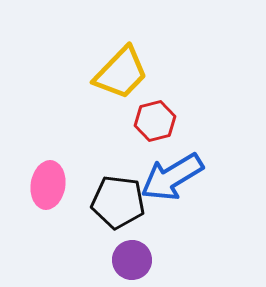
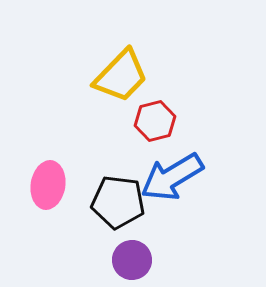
yellow trapezoid: moved 3 px down
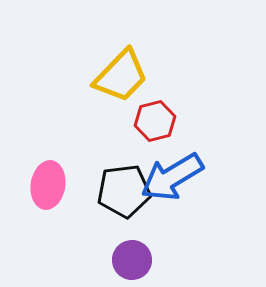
black pentagon: moved 6 px right, 11 px up; rotated 14 degrees counterclockwise
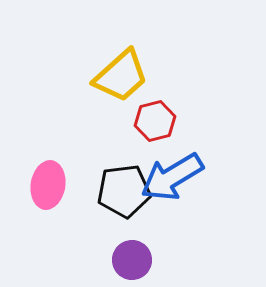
yellow trapezoid: rotated 4 degrees clockwise
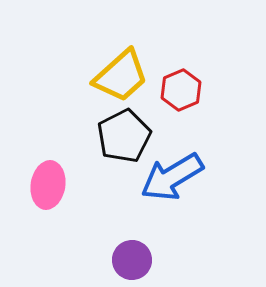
red hexagon: moved 26 px right, 31 px up; rotated 9 degrees counterclockwise
black pentagon: moved 55 px up; rotated 20 degrees counterclockwise
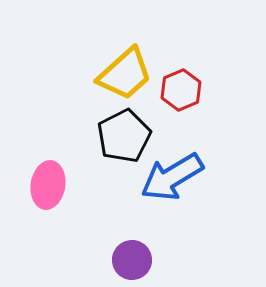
yellow trapezoid: moved 4 px right, 2 px up
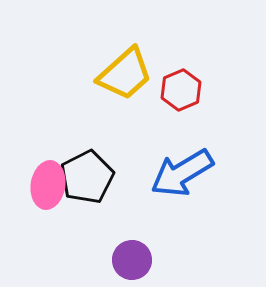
black pentagon: moved 37 px left, 41 px down
blue arrow: moved 10 px right, 4 px up
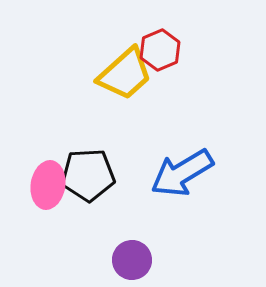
red hexagon: moved 21 px left, 40 px up
black pentagon: moved 1 px right, 2 px up; rotated 24 degrees clockwise
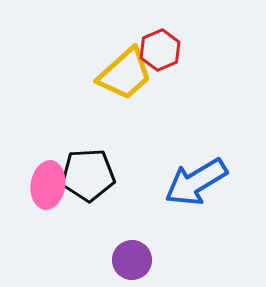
blue arrow: moved 14 px right, 9 px down
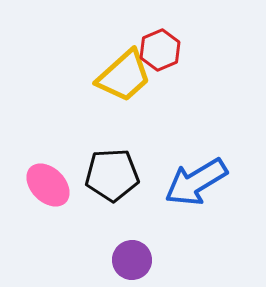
yellow trapezoid: moved 1 px left, 2 px down
black pentagon: moved 24 px right
pink ellipse: rotated 54 degrees counterclockwise
